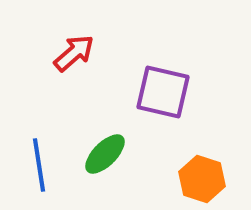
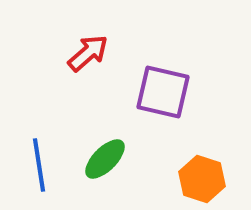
red arrow: moved 14 px right
green ellipse: moved 5 px down
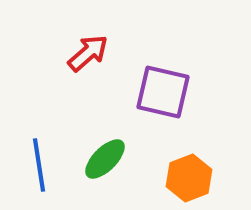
orange hexagon: moved 13 px left, 1 px up; rotated 21 degrees clockwise
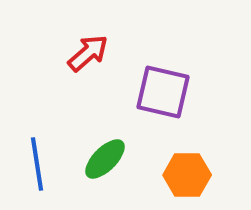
blue line: moved 2 px left, 1 px up
orange hexagon: moved 2 px left, 3 px up; rotated 21 degrees clockwise
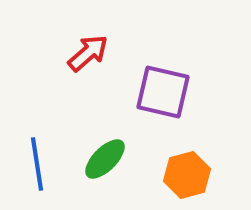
orange hexagon: rotated 15 degrees counterclockwise
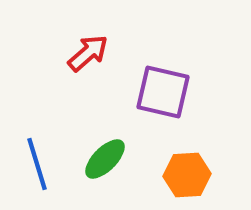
blue line: rotated 8 degrees counterclockwise
orange hexagon: rotated 12 degrees clockwise
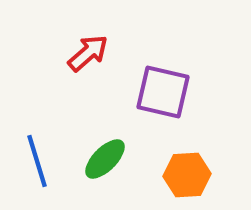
blue line: moved 3 px up
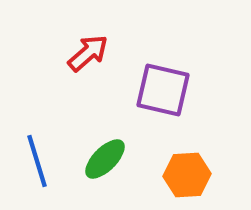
purple square: moved 2 px up
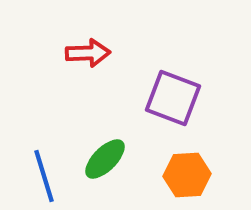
red arrow: rotated 39 degrees clockwise
purple square: moved 10 px right, 8 px down; rotated 8 degrees clockwise
blue line: moved 7 px right, 15 px down
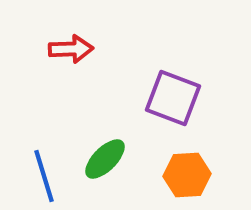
red arrow: moved 17 px left, 4 px up
